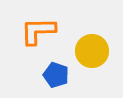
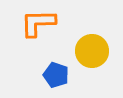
orange L-shape: moved 8 px up
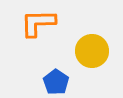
blue pentagon: moved 7 px down; rotated 15 degrees clockwise
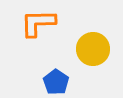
yellow circle: moved 1 px right, 2 px up
